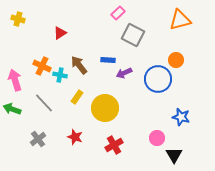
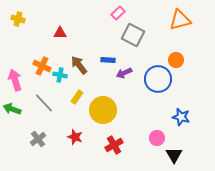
red triangle: rotated 32 degrees clockwise
yellow circle: moved 2 px left, 2 px down
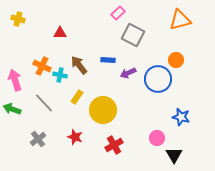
purple arrow: moved 4 px right
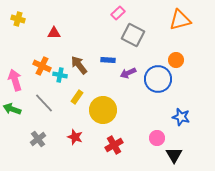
red triangle: moved 6 px left
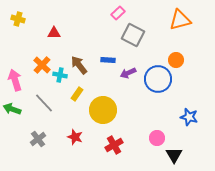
orange cross: moved 1 px up; rotated 18 degrees clockwise
yellow rectangle: moved 3 px up
blue star: moved 8 px right
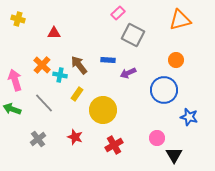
blue circle: moved 6 px right, 11 px down
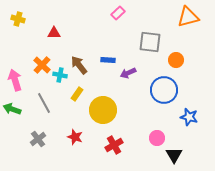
orange triangle: moved 8 px right, 3 px up
gray square: moved 17 px right, 7 px down; rotated 20 degrees counterclockwise
gray line: rotated 15 degrees clockwise
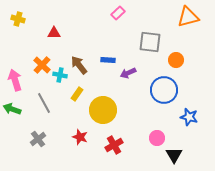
red star: moved 5 px right
